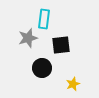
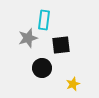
cyan rectangle: moved 1 px down
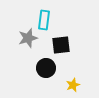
black circle: moved 4 px right
yellow star: moved 1 px down
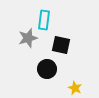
black square: rotated 18 degrees clockwise
black circle: moved 1 px right, 1 px down
yellow star: moved 2 px right, 3 px down; rotated 24 degrees counterclockwise
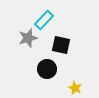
cyan rectangle: rotated 36 degrees clockwise
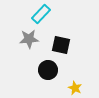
cyan rectangle: moved 3 px left, 6 px up
gray star: moved 1 px right, 1 px down; rotated 12 degrees clockwise
black circle: moved 1 px right, 1 px down
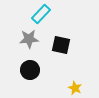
black circle: moved 18 px left
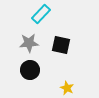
gray star: moved 4 px down
yellow star: moved 8 px left
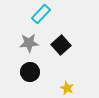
black square: rotated 36 degrees clockwise
black circle: moved 2 px down
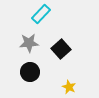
black square: moved 4 px down
yellow star: moved 2 px right, 1 px up
